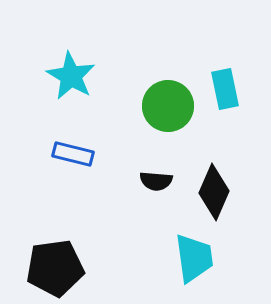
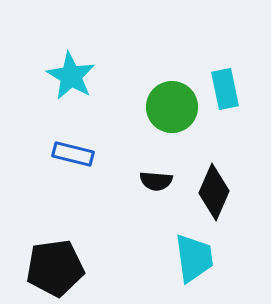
green circle: moved 4 px right, 1 px down
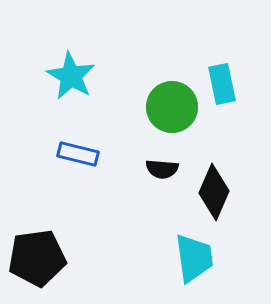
cyan rectangle: moved 3 px left, 5 px up
blue rectangle: moved 5 px right
black semicircle: moved 6 px right, 12 px up
black pentagon: moved 18 px left, 10 px up
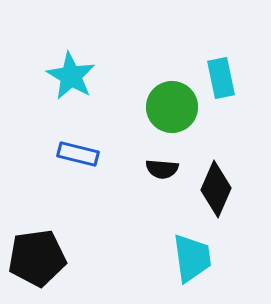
cyan rectangle: moved 1 px left, 6 px up
black diamond: moved 2 px right, 3 px up
cyan trapezoid: moved 2 px left
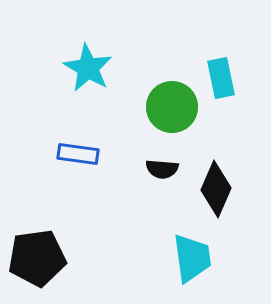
cyan star: moved 17 px right, 8 px up
blue rectangle: rotated 6 degrees counterclockwise
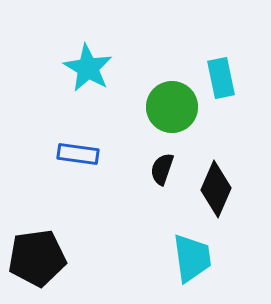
black semicircle: rotated 104 degrees clockwise
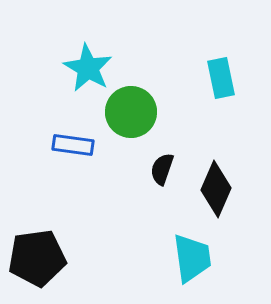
green circle: moved 41 px left, 5 px down
blue rectangle: moved 5 px left, 9 px up
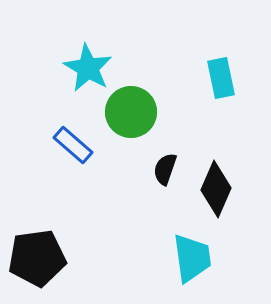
blue rectangle: rotated 33 degrees clockwise
black semicircle: moved 3 px right
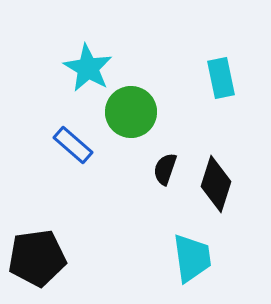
black diamond: moved 5 px up; rotated 6 degrees counterclockwise
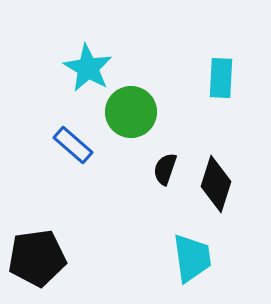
cyan rectangle: rotated 15 degrees clockwise
